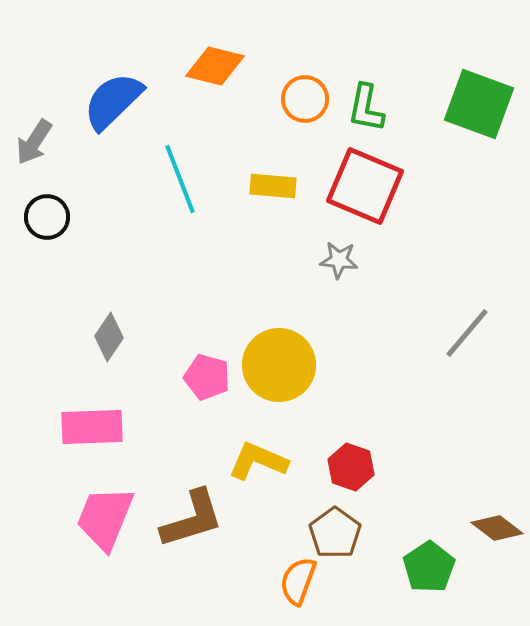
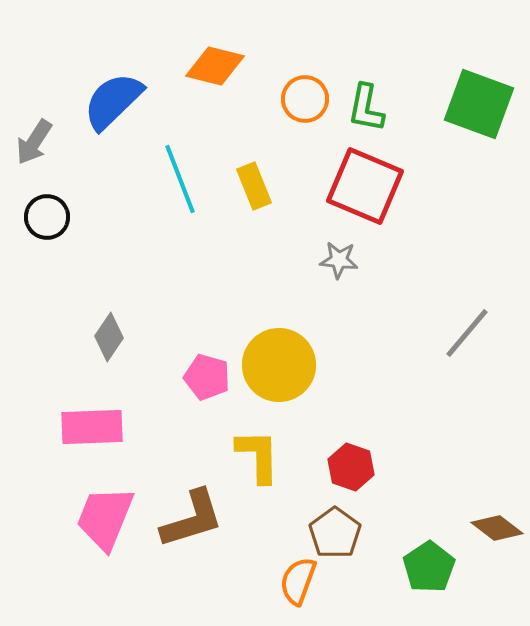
yellow rectangle: moved 19 px left; rotated 63 degrees clockwise
yellow L-shape: moved 5 px up; rotated 66 degrees clockwise
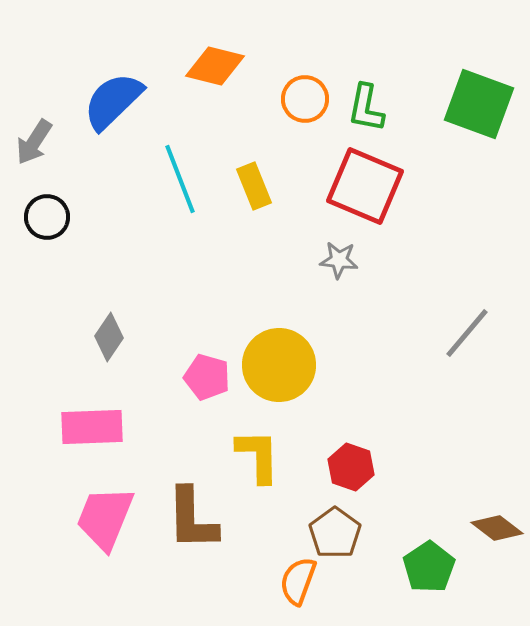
brown L-shape: rotated 106 degrees clockwise
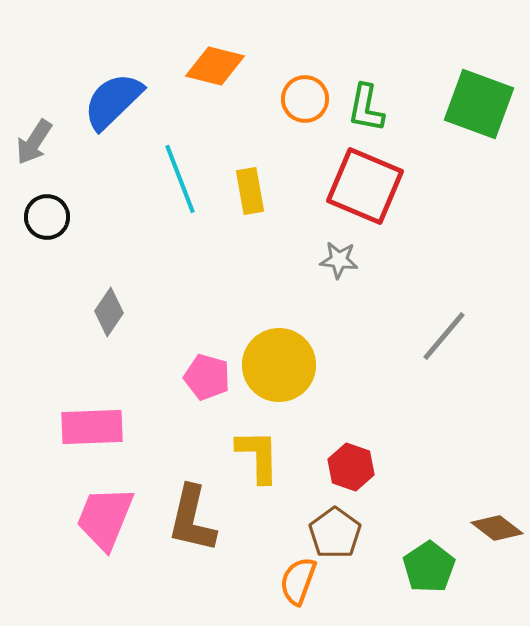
yellow rectangle: moved 4 px left, 5 px down; rotated 12 degrees clockwise
gray line: moved 23 px left, 3 px down
gray diamond: moved 25 px up
brown L-shape: rotated 14 degrees clockwise
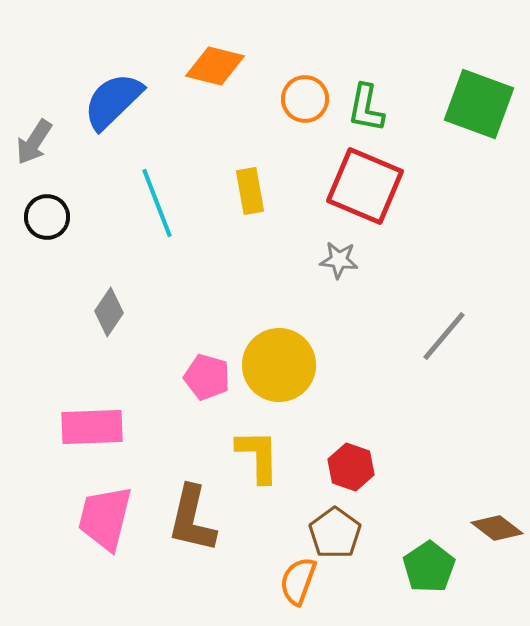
cyan line: moved 23 px left, 24 px down
pink trapezoid: rotated 8 degrees counterclockwise
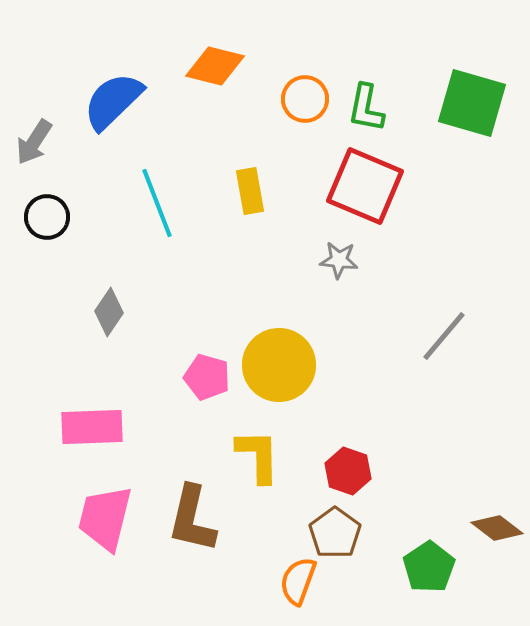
green square: moved 7 px left, 1 px up; rotated 4 degrees counterclockwise
red hexagon: moved 3 px left, 4 px down
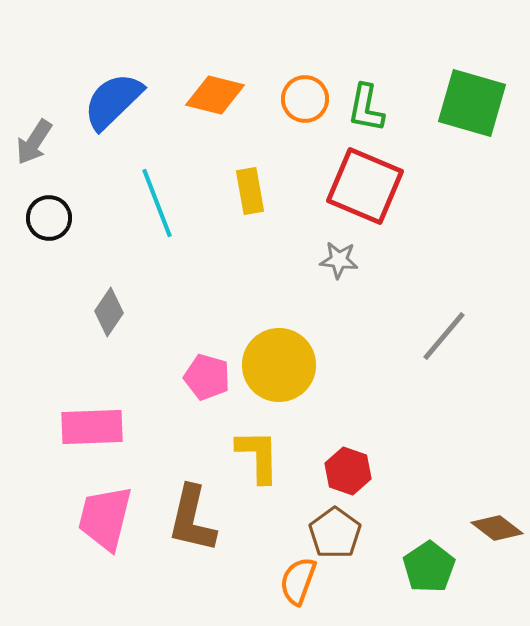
orange diamond: moved 29 px down
black circle: moved 2 px right, 1 px down
